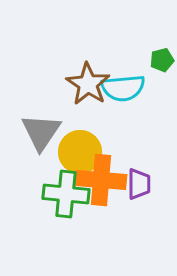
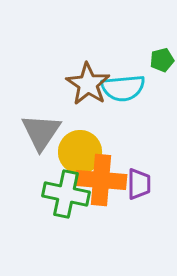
green cross: rotated 6 degrees clockwise
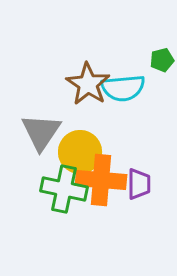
green cross: moved 2 px left, 5 px up
